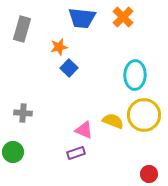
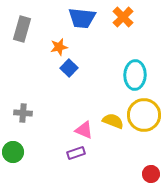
red circle: moved 2 px right
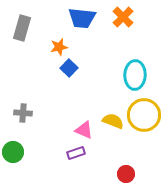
gray rectangle: moved 1 px up
red circle: moved 25 px left
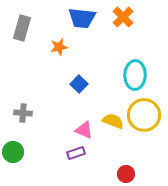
blue square: moved 10 px right, 16 px down
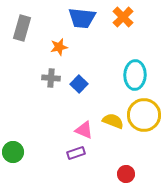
gray cross: moved 28 px right, 35 px up
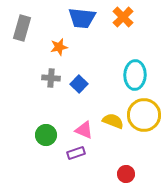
green circle: moved 33 px right, 17 px up
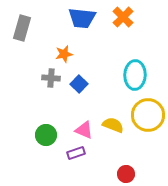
orange star: moved 5 px right, 7 px down
yellow circle: moved 4 px right
yellow semicircle: moved 4 px down
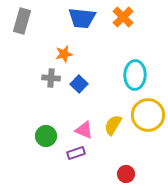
gray rectangle: moved 7 px up
yellow semicircle: rotated 80 degrees counterclockwise
green circle: moved 1 px down
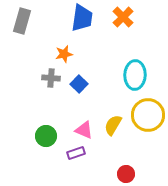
blue trapezoid: rotated 88 degrees counterclockwise
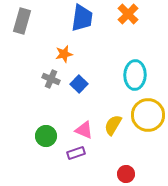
orange cross: moved 5 px right, 3 px up
gray cross: moved 1 px down; rotated 18 degrees clockwise
